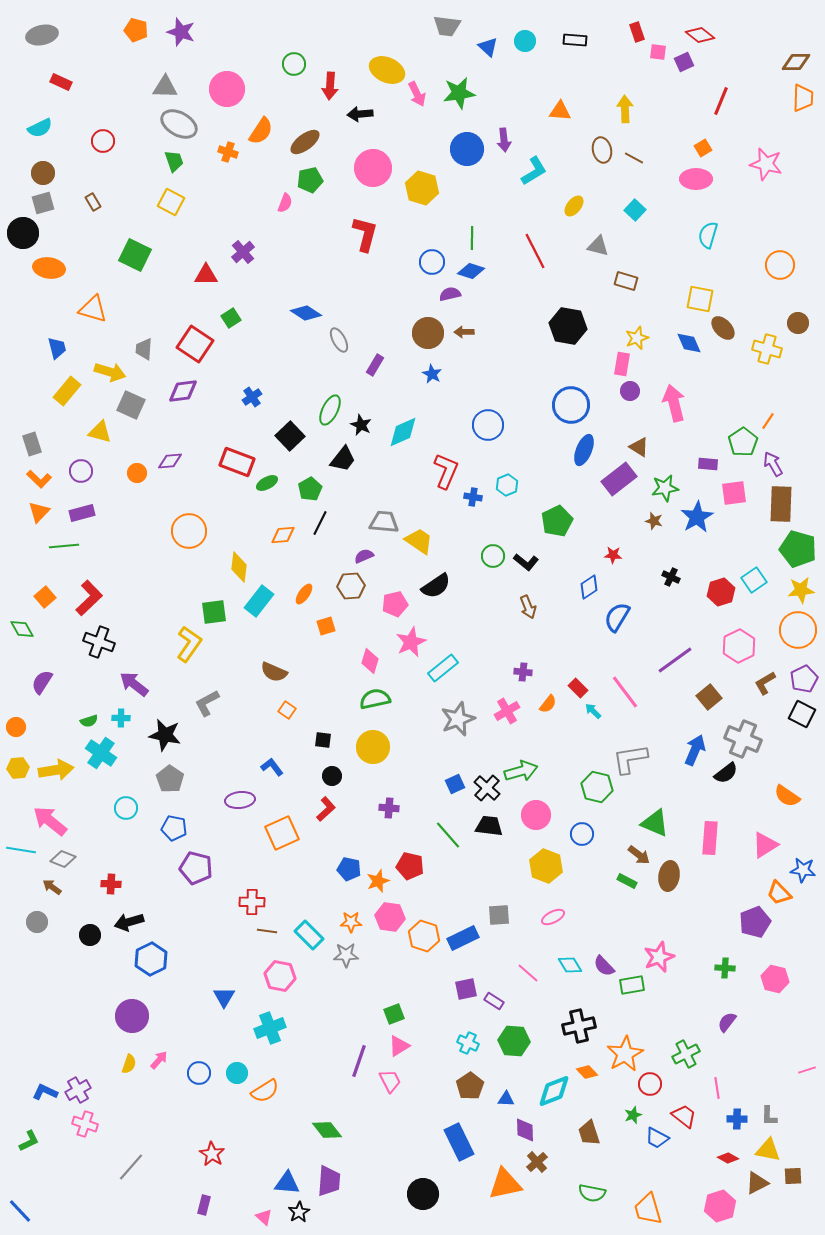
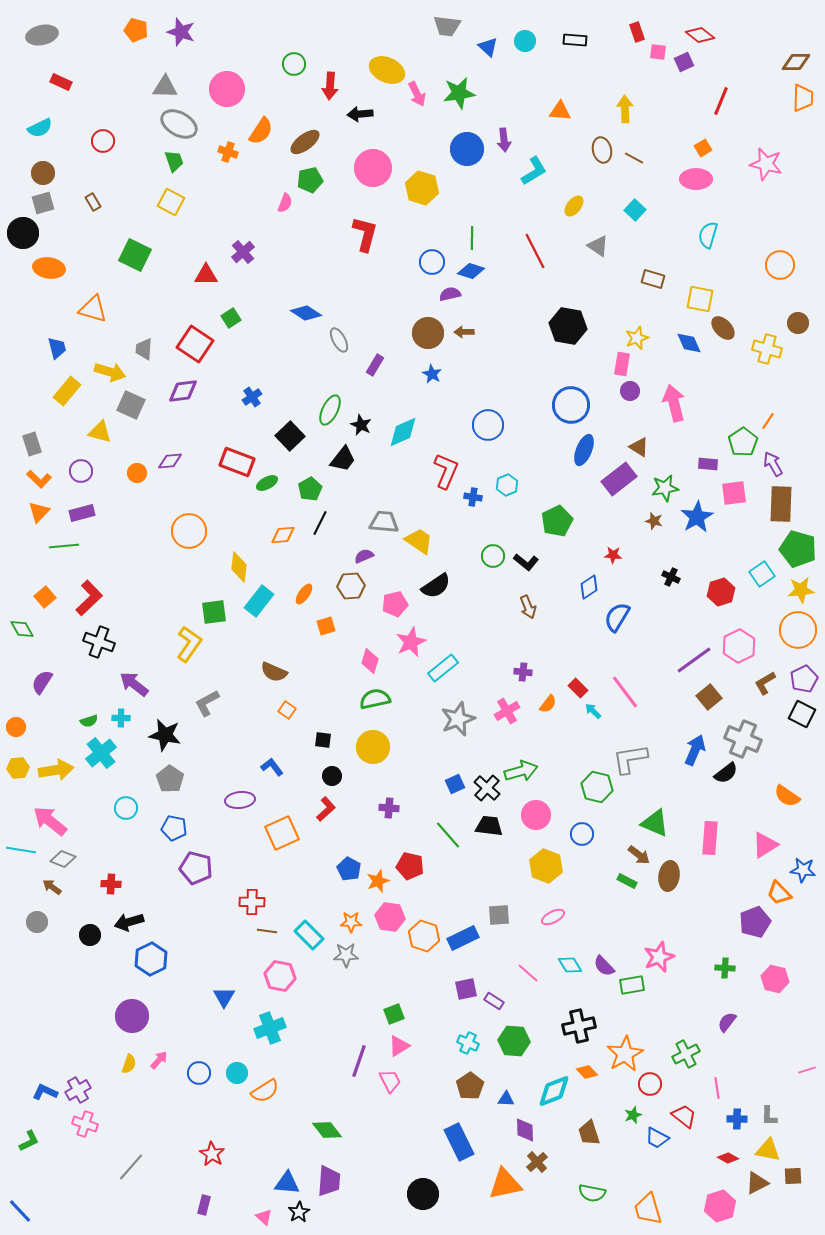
gray triangle at (598, 246): rotated 20 degrees clockwise
brown rectangle at (626, 281): moved 27 px right, 2 px up
cyan square at (754, 580): moved 8 px right, 6 px up
purple line at (675, 660): moved 19 px right
cyan cross at (101, 753): rotated 16 degrees clockwise
blue pentagon at (349, 869): rotated 15 degrees clockwise
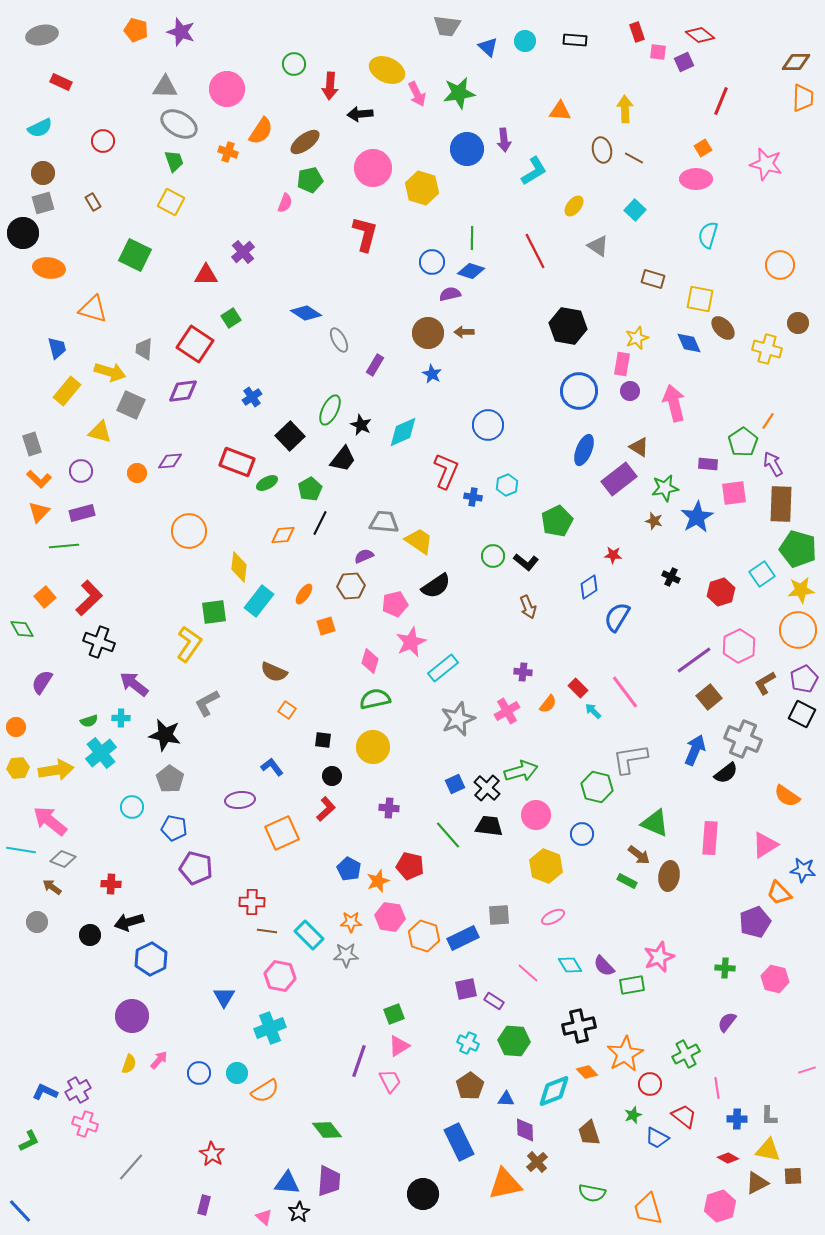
blue circle at (571, 405): moved 8 px right, 14 px up
cyan circle at (126, 808): moved 6 px right, 1 px up
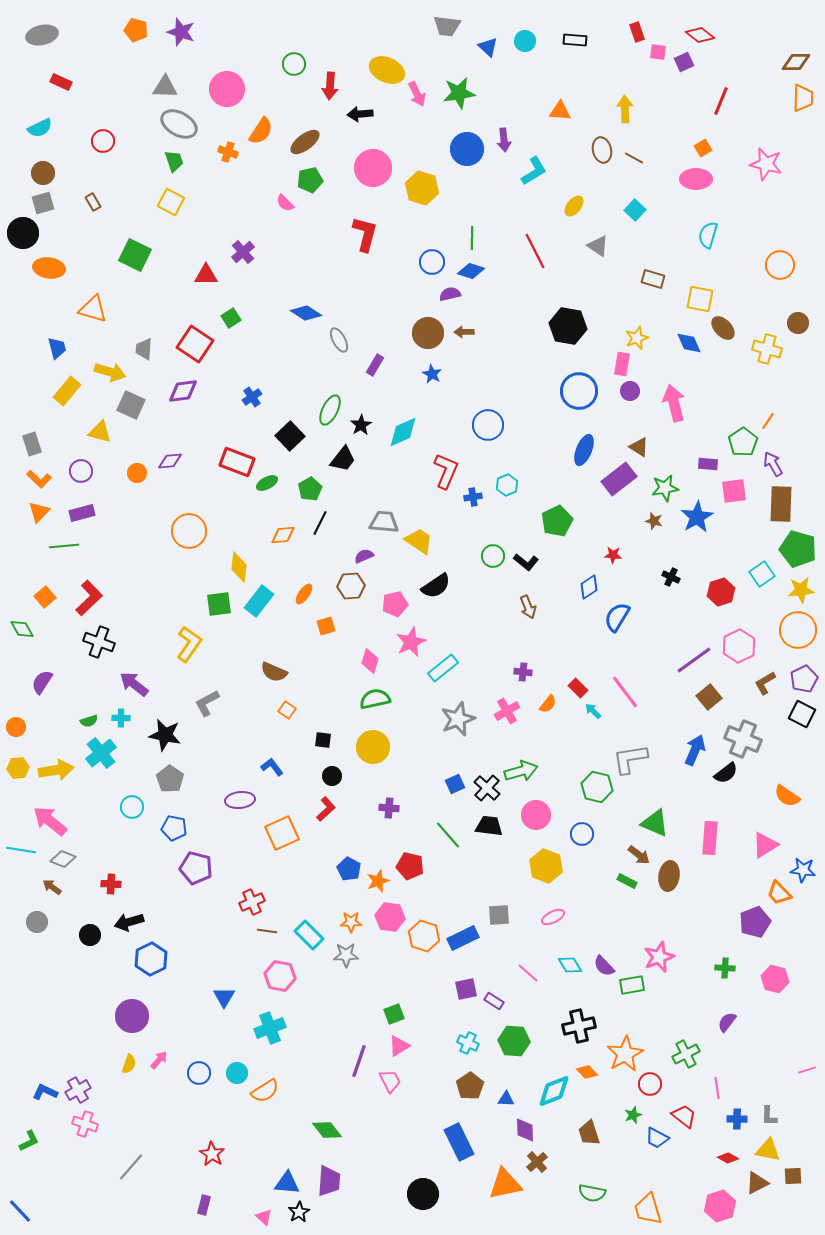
pink semicircle at (285, 203): rotated 114 degrees clockwise
black star at (361, 425): rotated 15 degrees clockwise
pink square at (734, 493): moved 2 px up
blue cross at (473, 497): rotated 18 degrees counterclockwise
green square at (214, 612): moved 5 px right, 8 px up
red cross at (252, 902): rotated 25 degrees counterclockwise
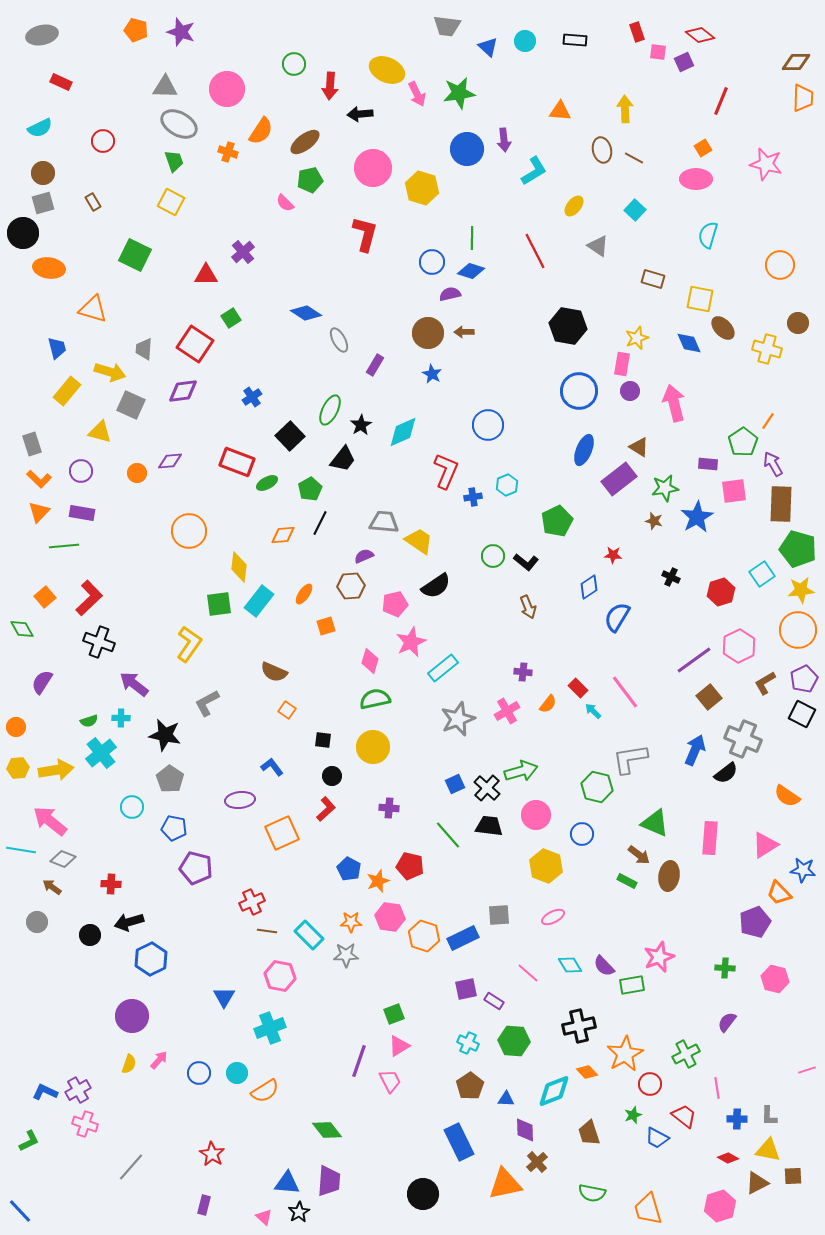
purple rectangle at (82, 513): rotated 25 degrees clockwise
